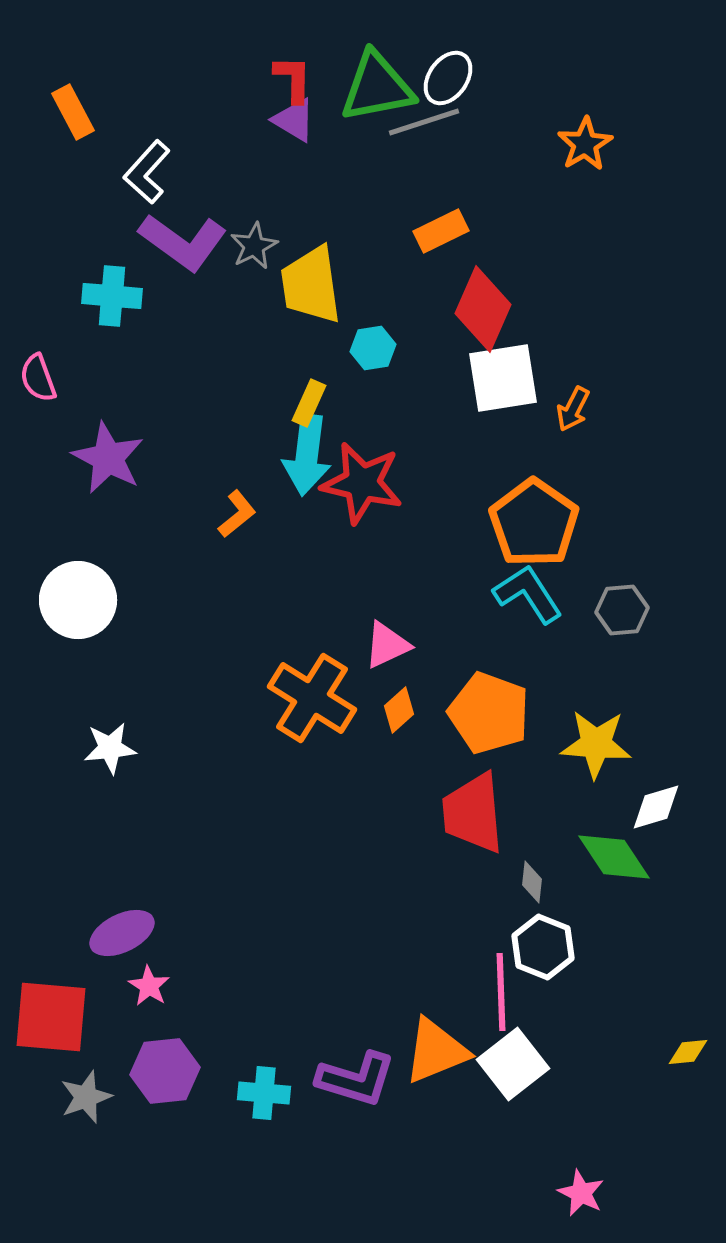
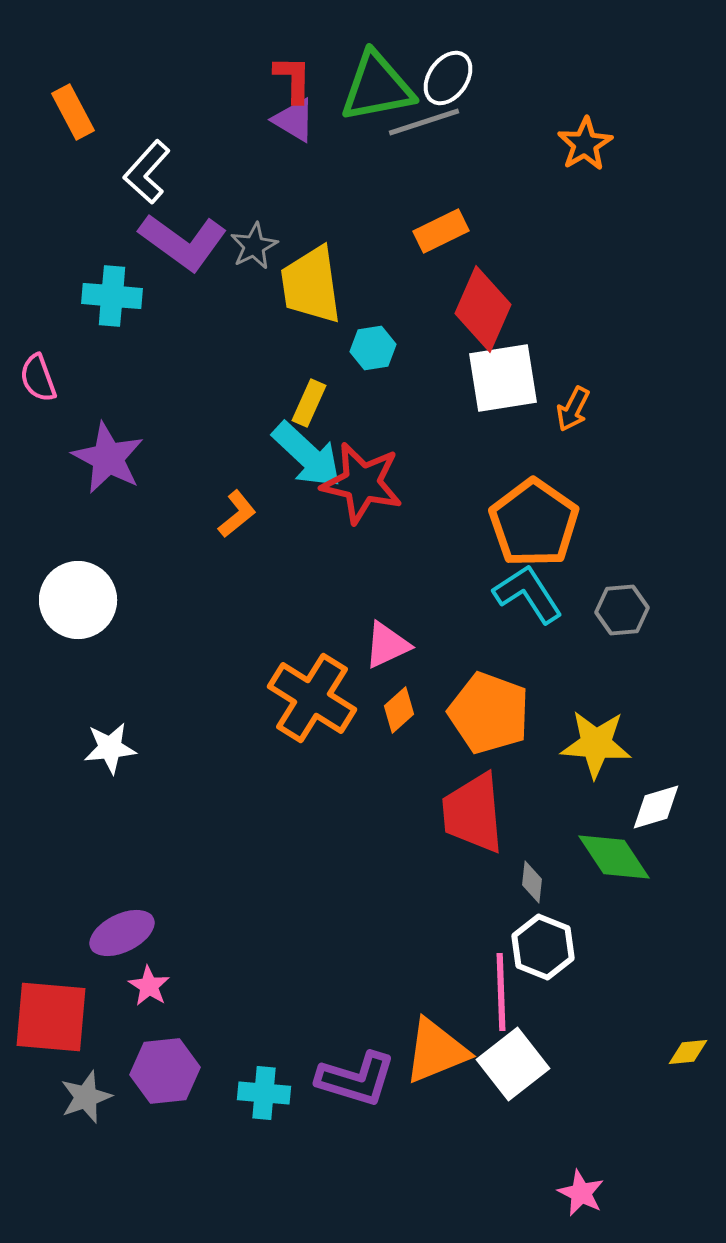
cyan arrow at (307, 455): rotated 54 degrees counterclockwise
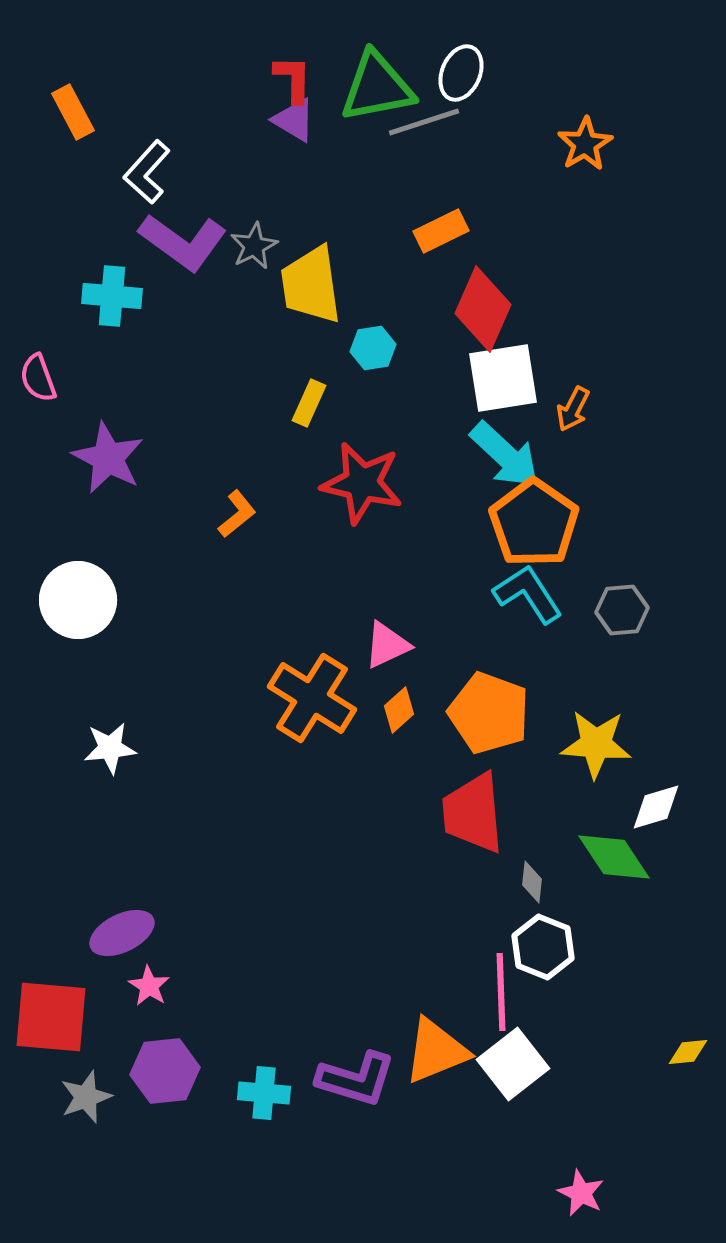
white ellipse at (448, 78): moved 13 px right, 5 px up; rotated 12 degrees counterclockwise
cyan arrow at (307, 455): moved 198 px right
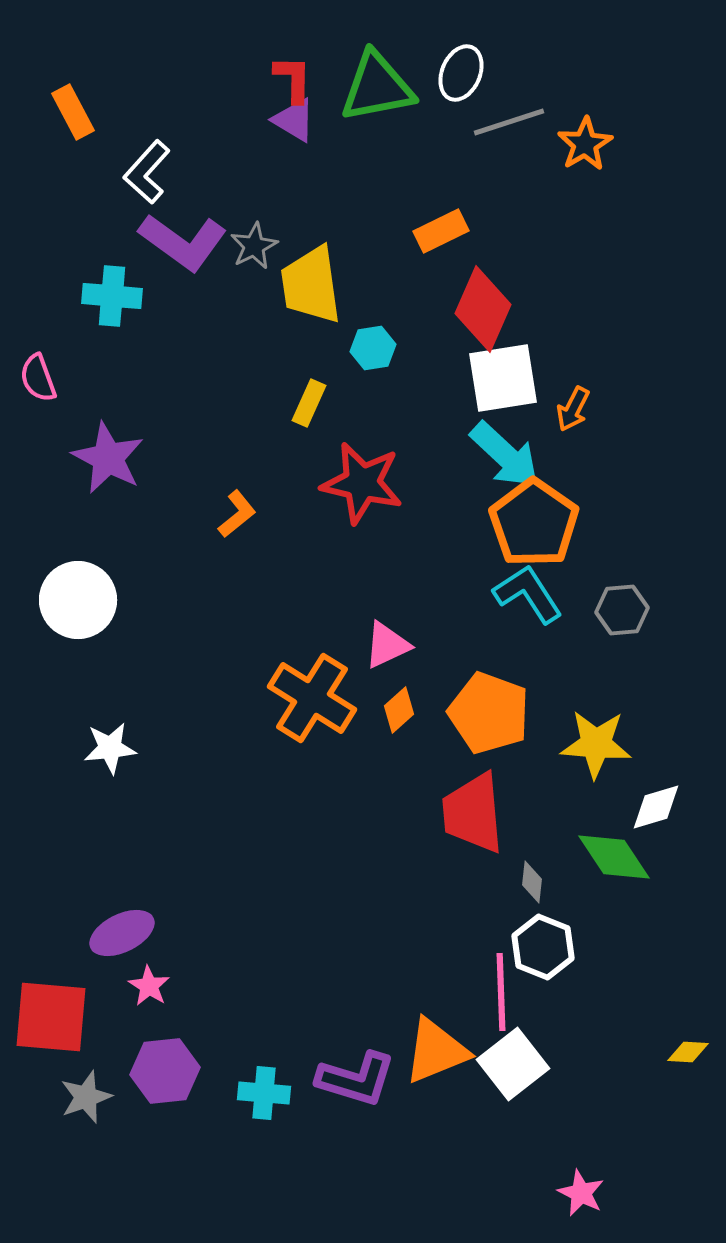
gray line at (424, 122): moved 85 px right
yellow diamond at (688, 1052): rotated 9 degrees clockwise
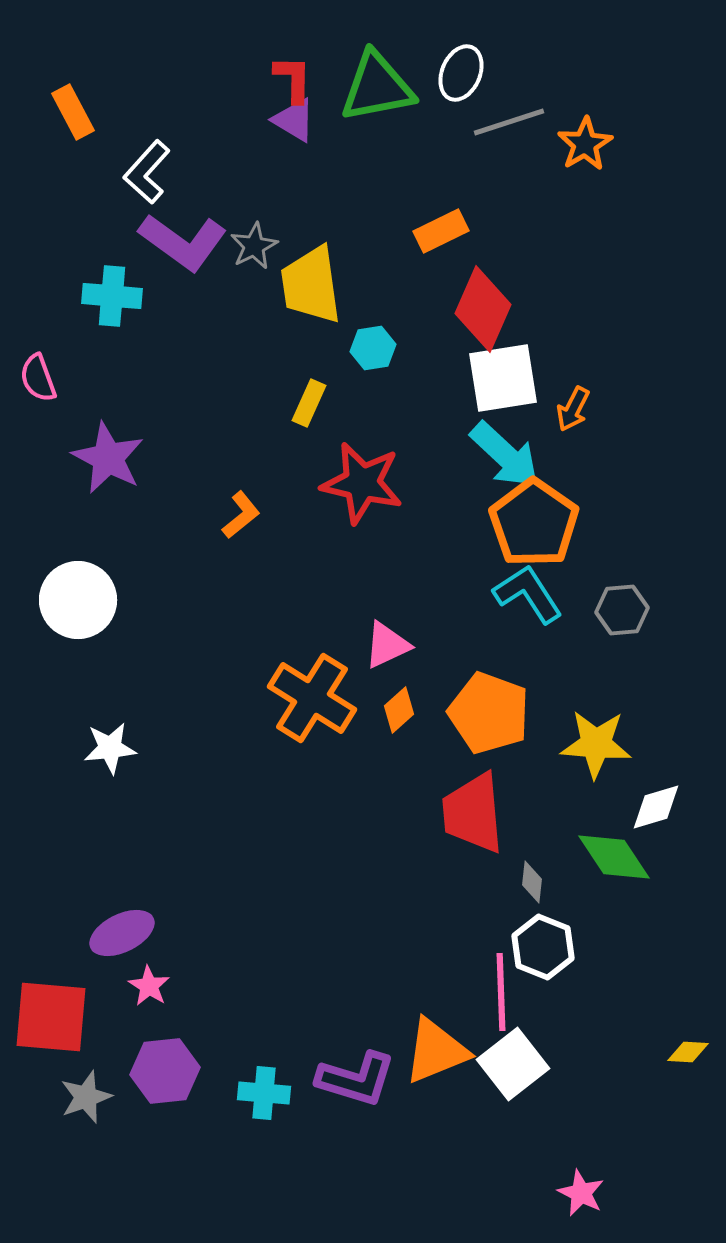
orange L-shape at (237, 514): moved 4 px right, 1 px down
